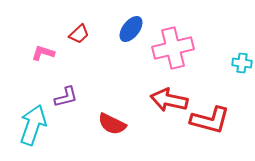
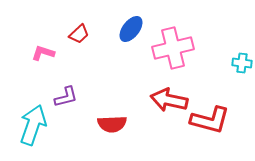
red semicircle: rotated 28 degrees counterclockwise
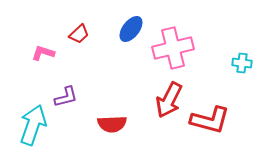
red arrow: rotated 75 degrees counterclockwise
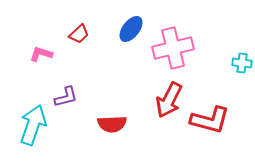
pink L-shape: moved 2 px left, 1 px down
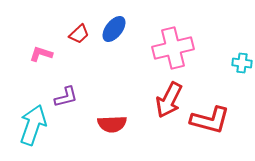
blue ellipse: moved 17 px left
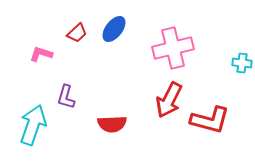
red trapezoid: moved 2 px left, 1 px up
purple L-shape: rotated 120 degrees clockwise
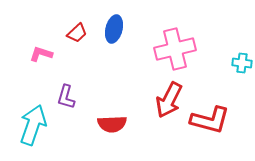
blue ellipse: rotated 24 degrees counterclockwise
pink cross: moved 2 px right, 1 px down
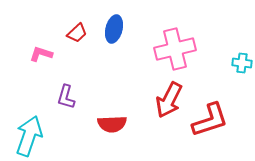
red L-shape: rotated 33 degrees counterclockwise
cyan arrow: moved 4 px left, 11 px down
